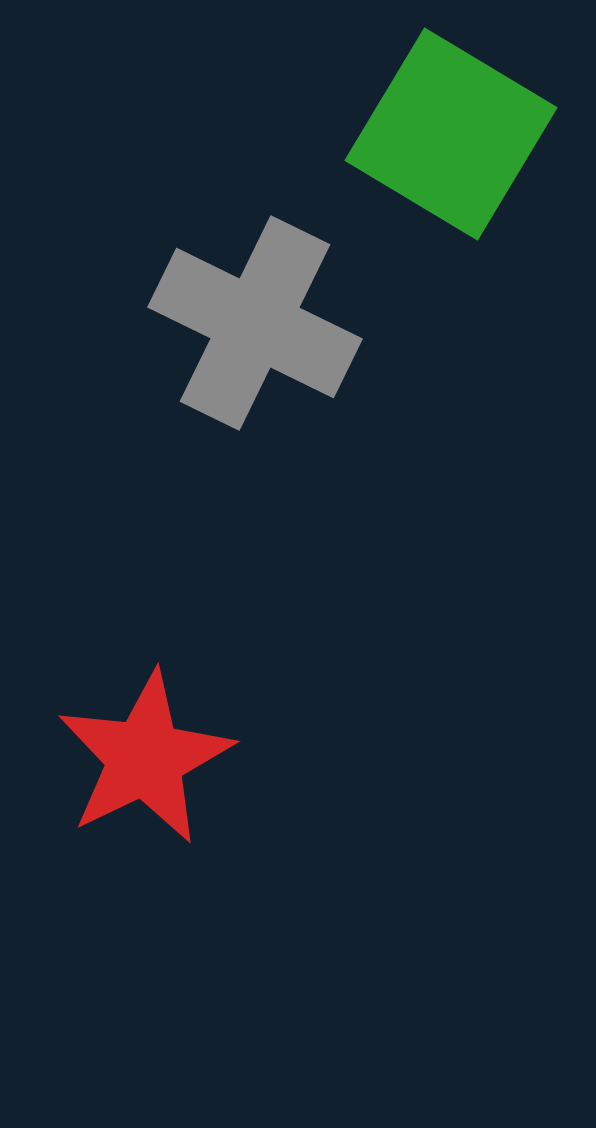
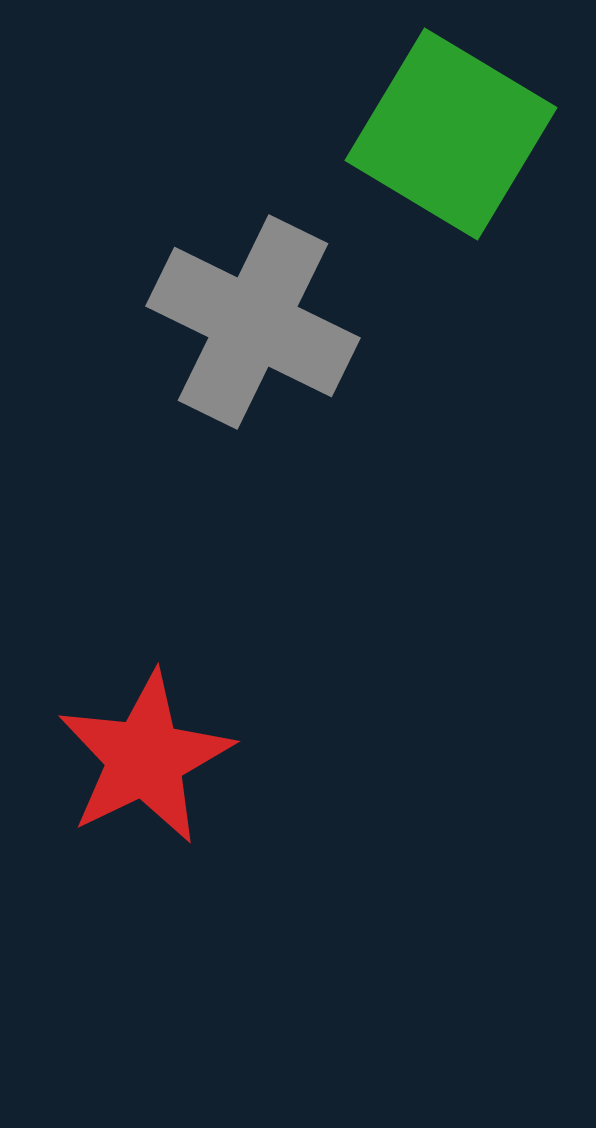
gray cross: moved 2 px left, 1 px up
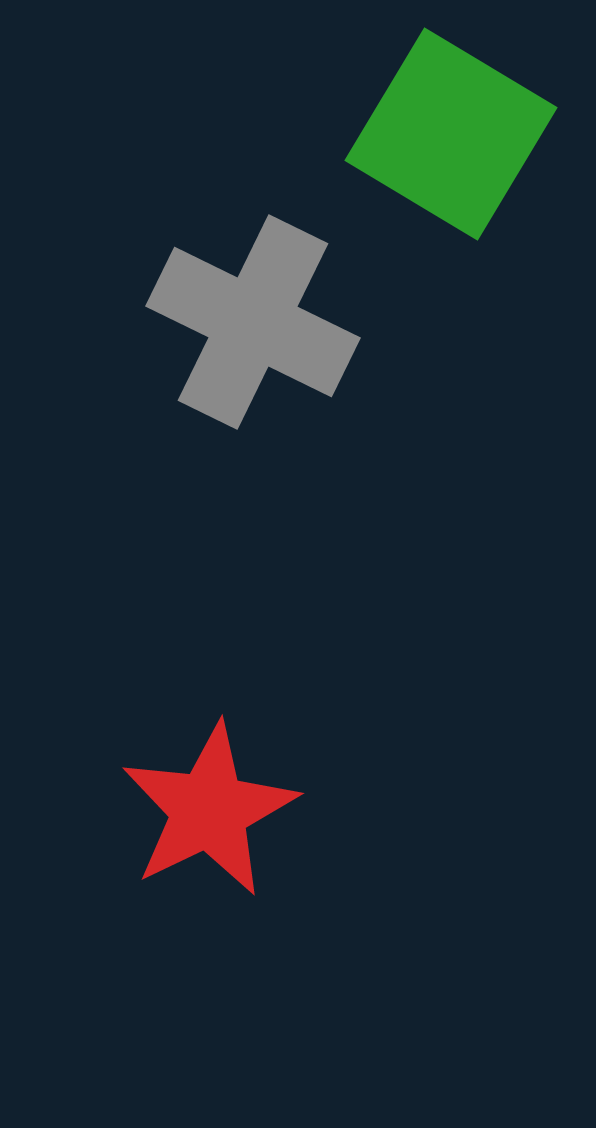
red star: moved 64 px right, 52 px down
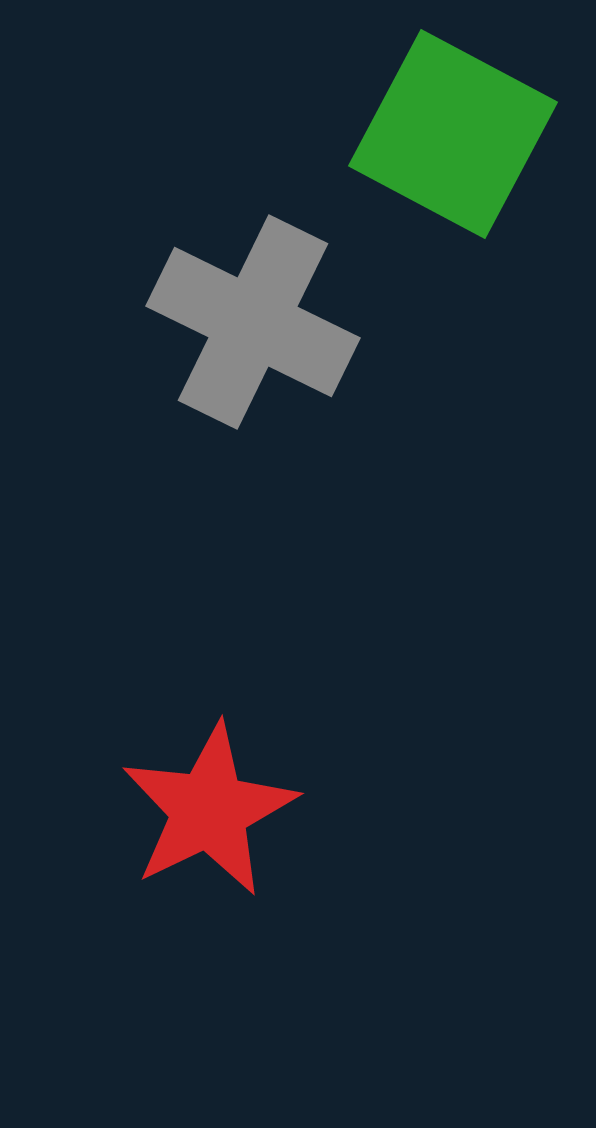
green square: moved 2 px right; rotated 3 degrees counterclockwise
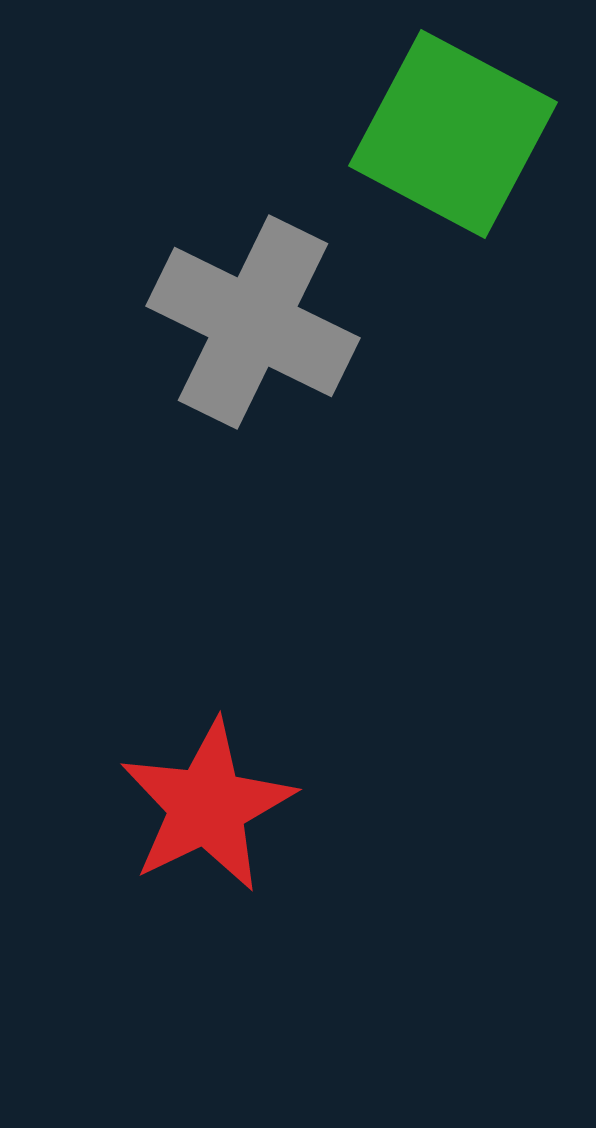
red star: moved 2 px left, 4 px up
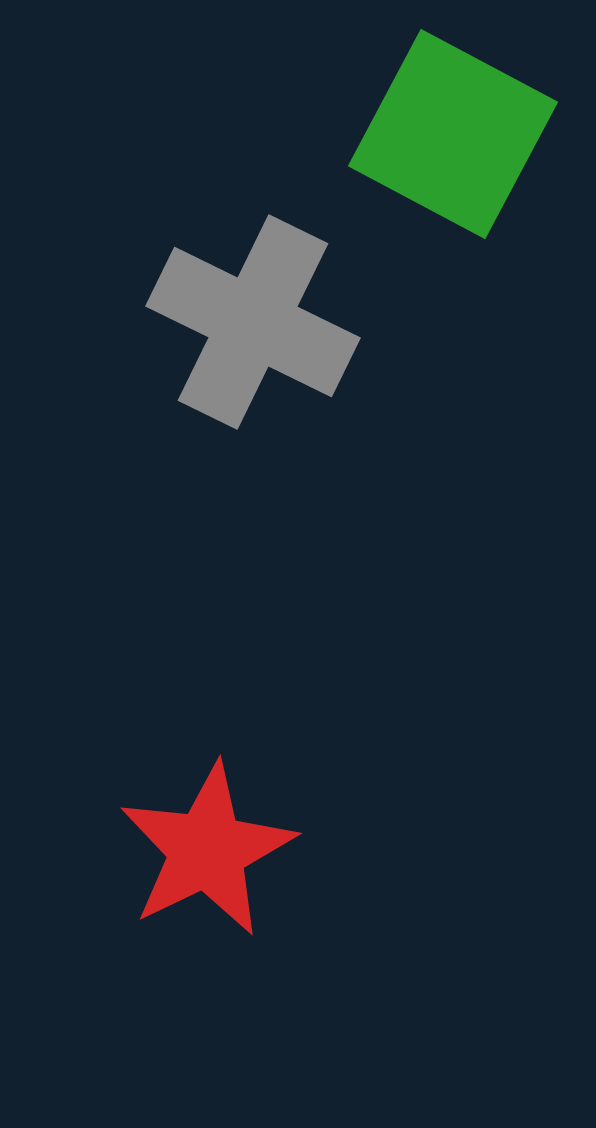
red star: moved 44 px down
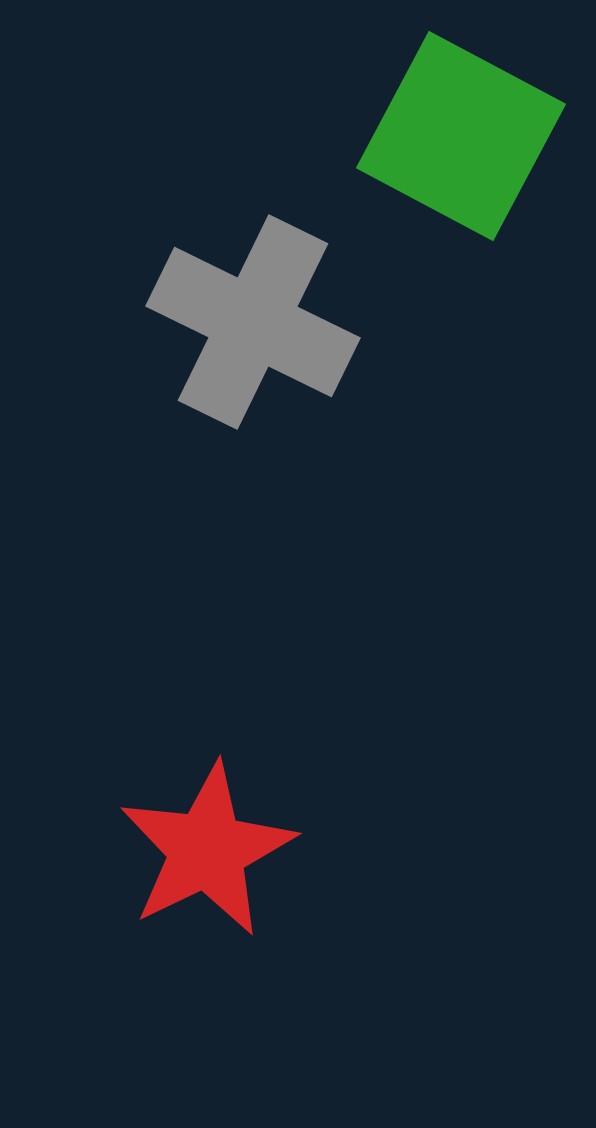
green square: moved 8 px right, 2 px down
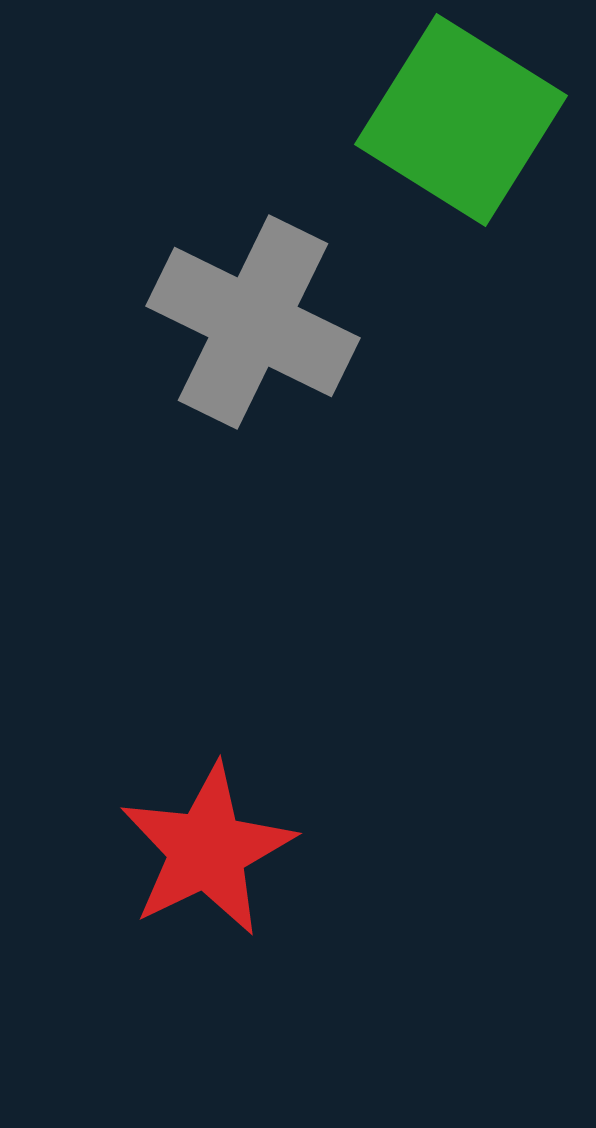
green square: moved 16 px up; rotated 4 degrees clockwise
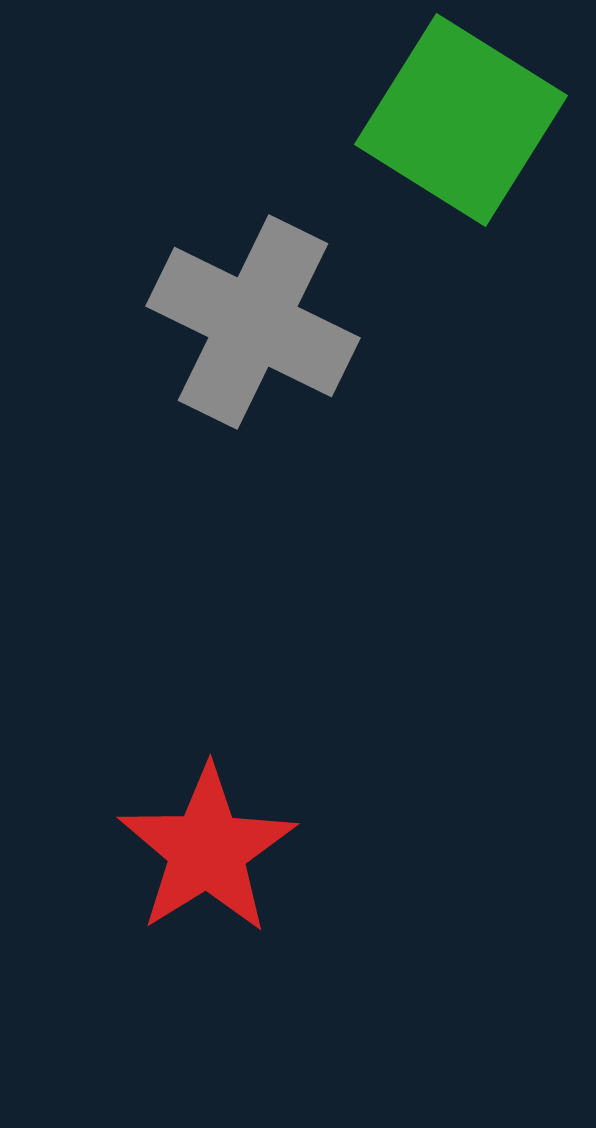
red star: rotated 6 degrees counterclockwise
